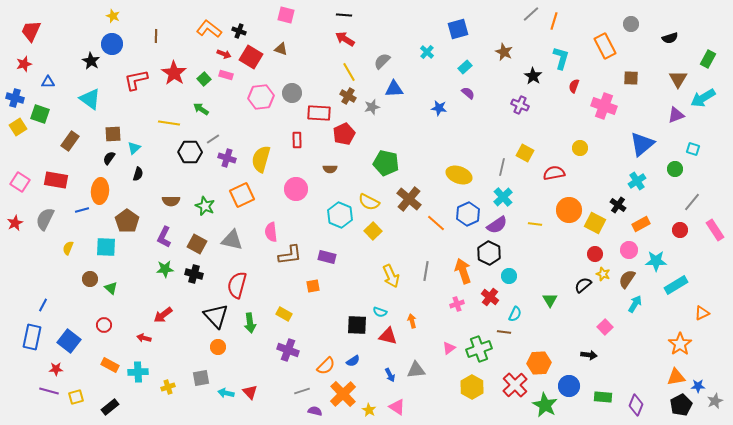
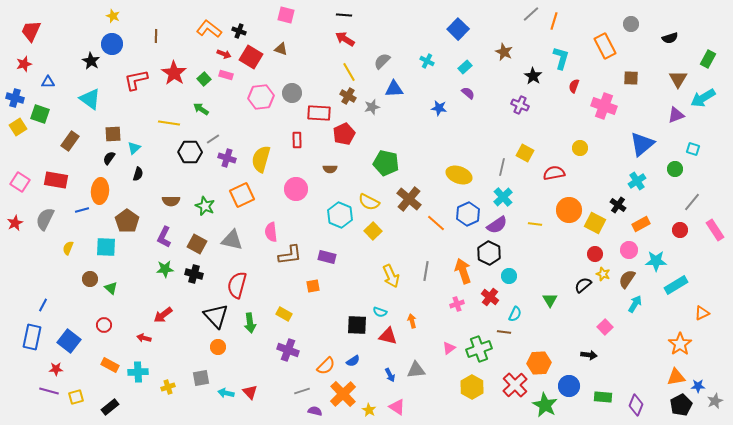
blue square at (458, 29): rotated 30 degrees counterclockwise
cyan cross at (427, 52): moved 9 px down; rotated 16 degrees counterclockwise
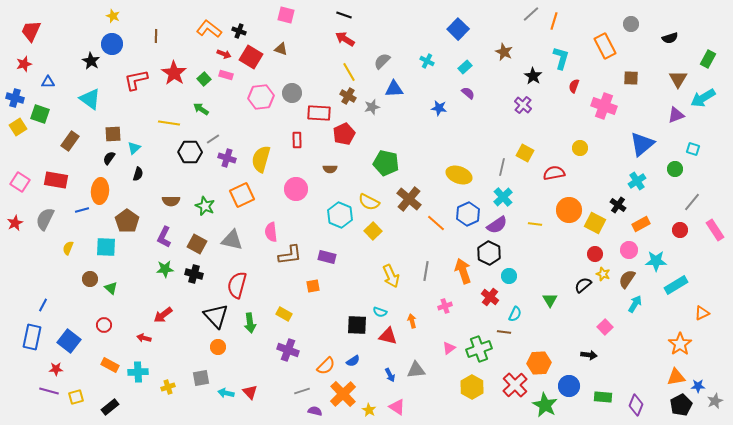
black line at (344, 15): rotated 14 degrees clockwise
purple cross at (520, 105): moved 3 px right; rotated 18 degrees clockwise
pink cross at (457, 304): moved 12 px left, 2 px down
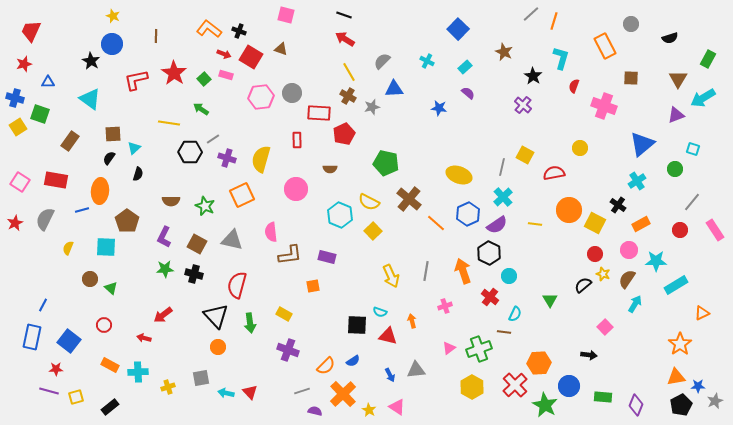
yellow square at (525, 153): moved 2 px down
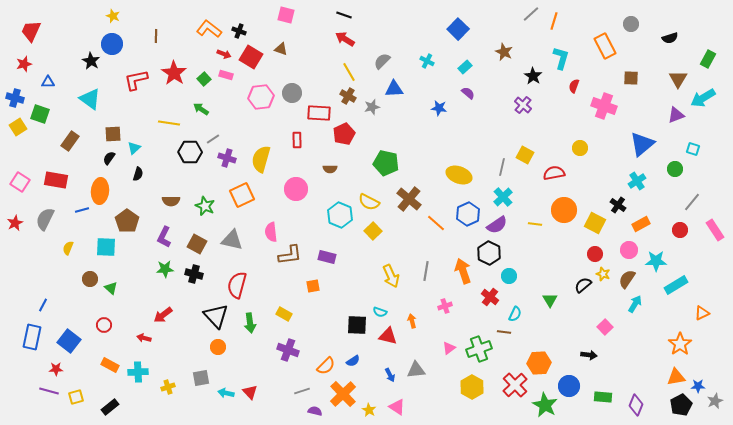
orange circle at (569, 210): moved 5 px left
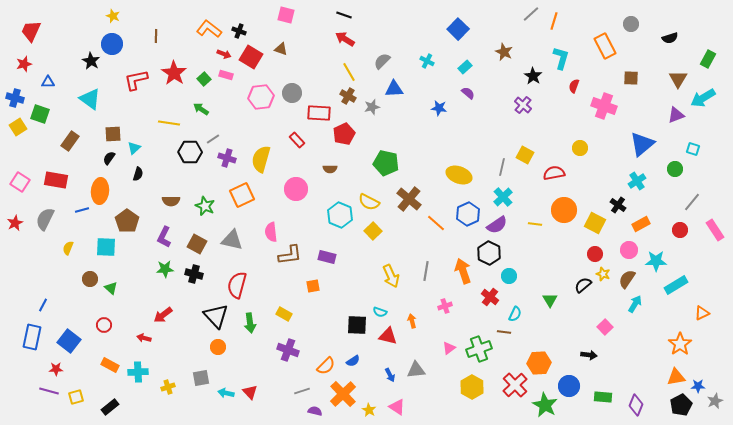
red rectangle at (297, 140): rotated 42 degrees counterclockwise
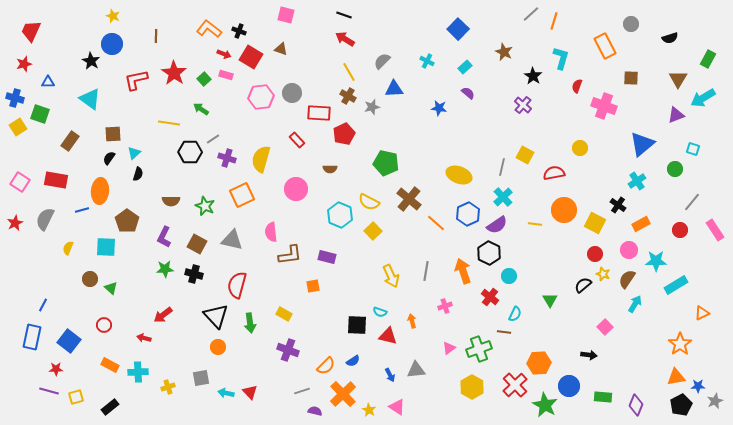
red semicircle at (574, 86): moved 3 px right
cyan triangle at (134, 148): moved 5 px down
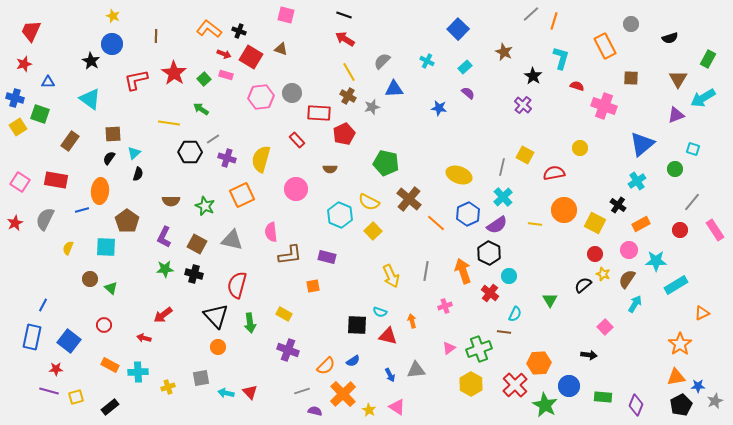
red semicircle at (577, 86): rotated 88 degrees clockwise
red cross at (490, 297): moved 4 px up
yellow hexagon at (472, 387): moved 1 px left, 3 px up
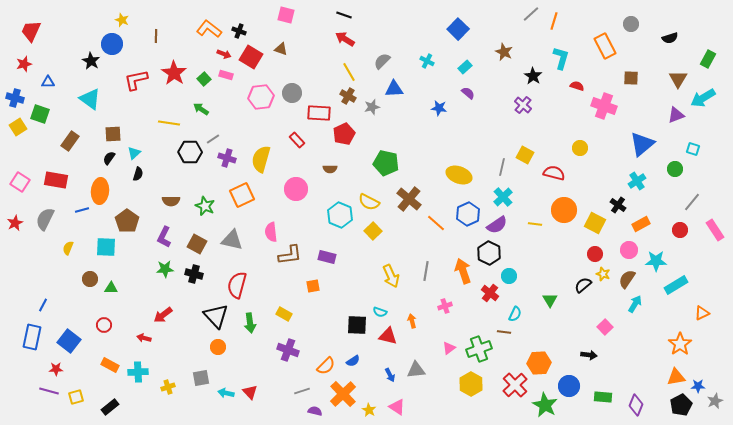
yellow star at (113, 16): moved 9 px right, 4 px down
red semicircle at (554, 173): rotated 25 degrees clockwise
green triangle at (111, 288): rotated 40 degrees counterclockwise
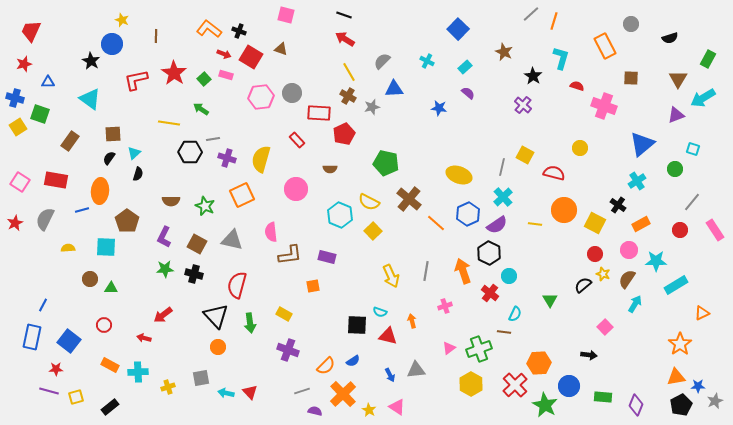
gray line at (213, 139): rotated 24 degrees clockwise
yellow semicircle at (68, 248): rotated 64 degrees clockwise
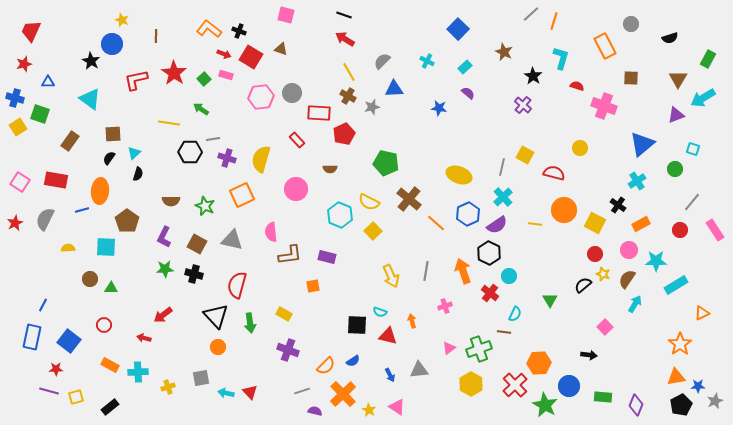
gray triangle at (416, 370): moved 3 px right
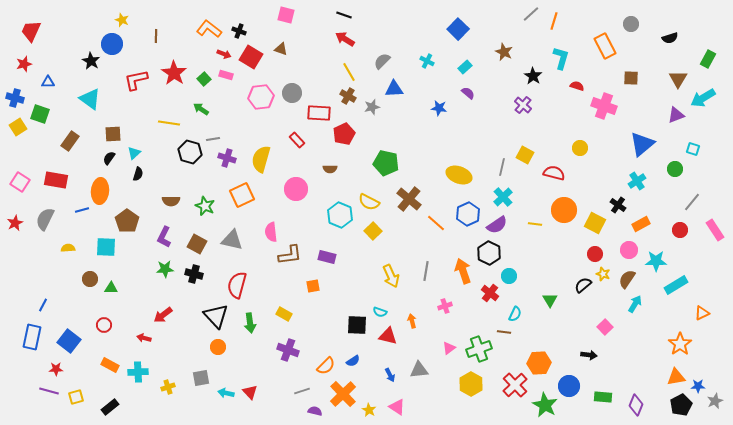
black hexagon at (190, 152): rotated 15 degrees clockwise
